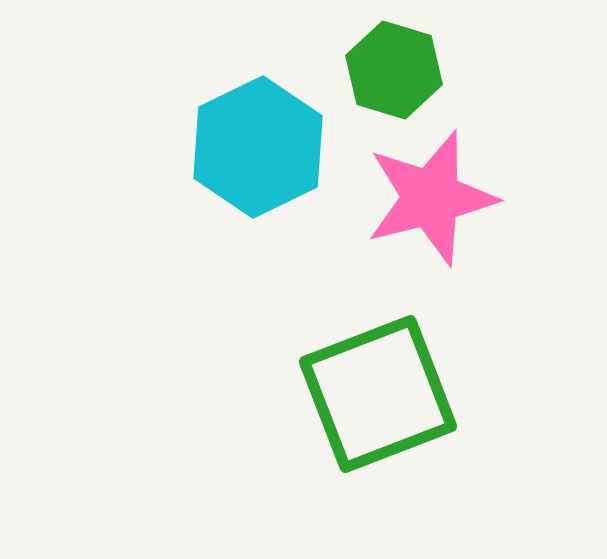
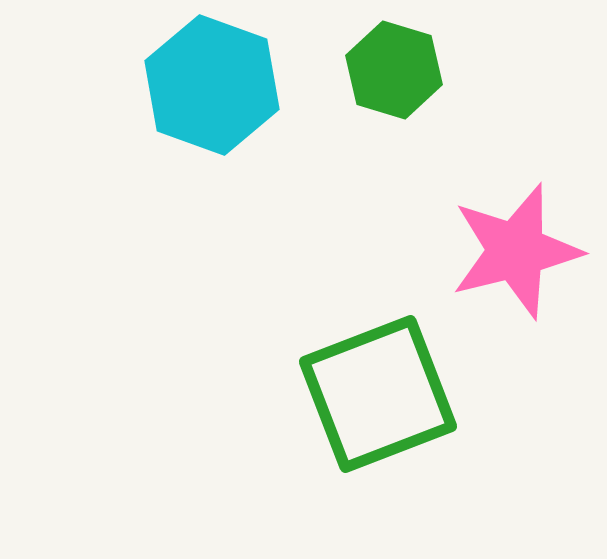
cyan hexagon: moved 46 px left, 62 px up; rotated 14 degrees counterclockwise
pink star: moved 85 px right, 53 px down
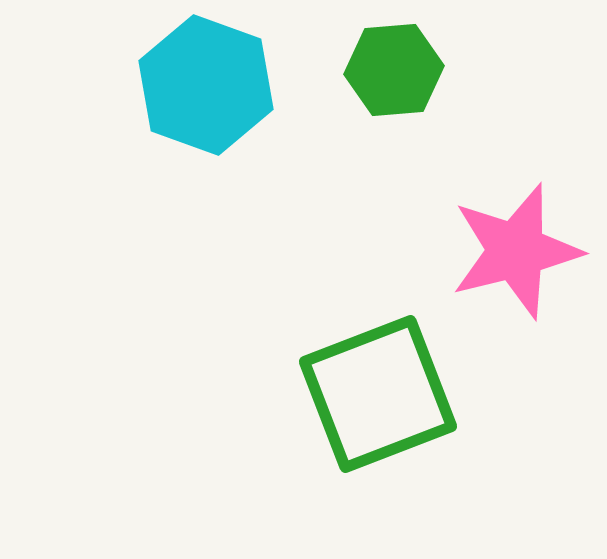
green hexagon: rotated 22 degrees counterclockwise
cyan hexagon: moved 6 px left
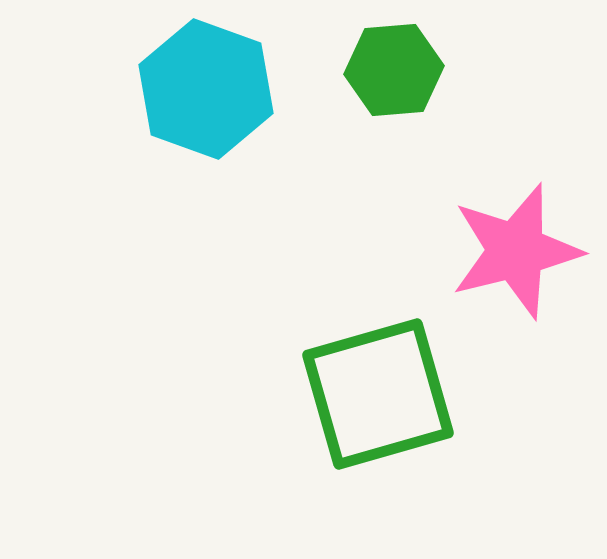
cyan hexagon: moved 4 px down
green square: rotated 5 degrees clockwise
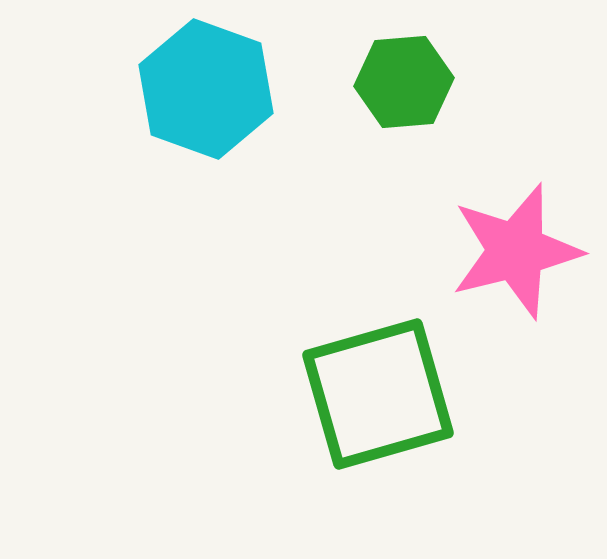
green hexagon: moved 10 px right, 12 px down
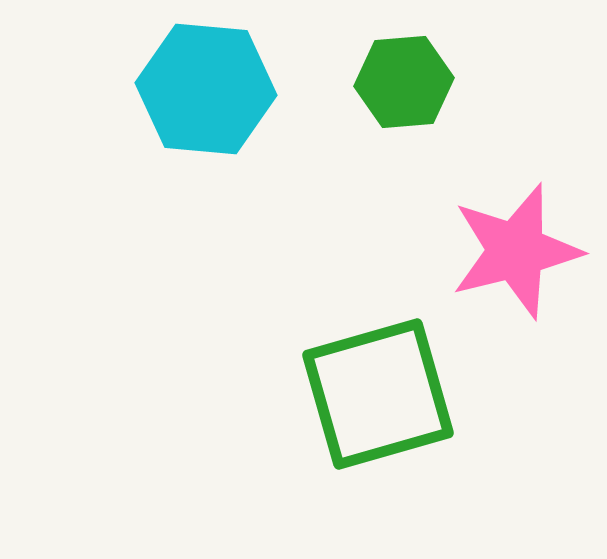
cyan hexagon: rotated 15 degrees counterclockwise
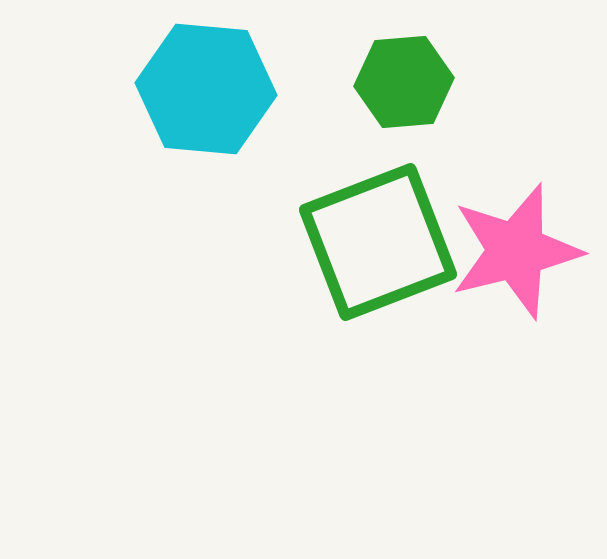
green square: moved 152 px up; rotated 5 degrees counterclockwise
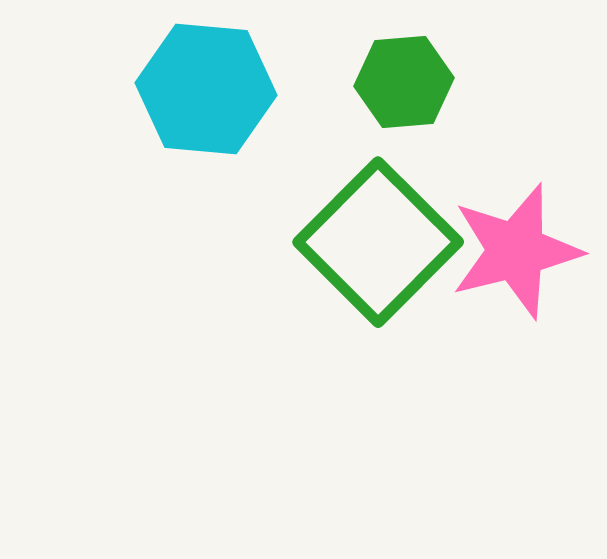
green square: rotated 24 degrees counterclockwise
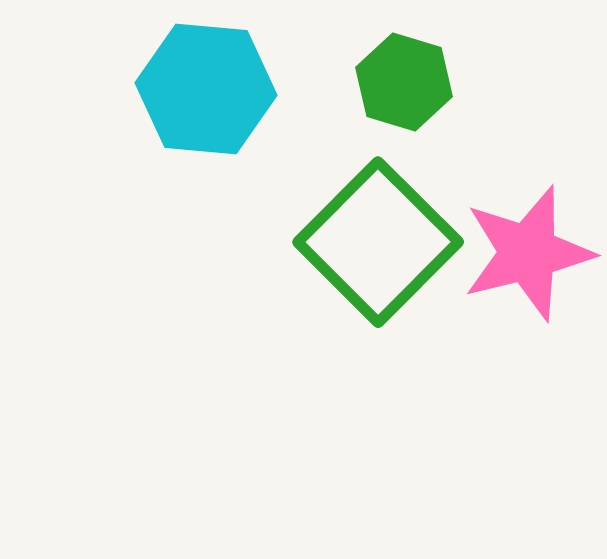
green hexagon: rotated 22 degrees clockwise
pink star: moved 12 px right, 2 px down
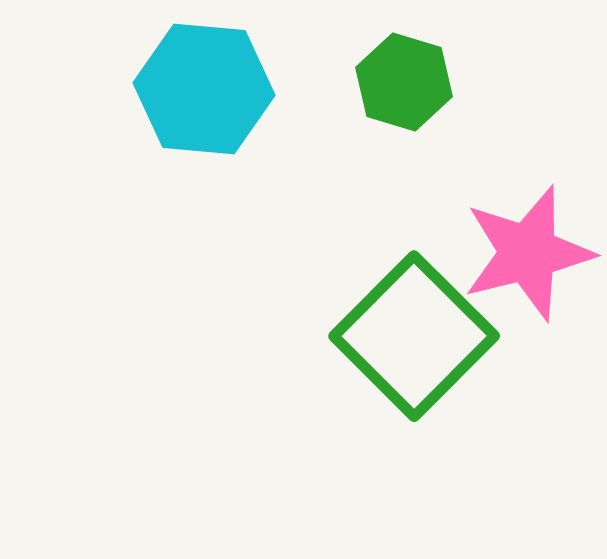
cyan hexagon: moved 2 px left
green square: moved 36 px right, 94 px down
